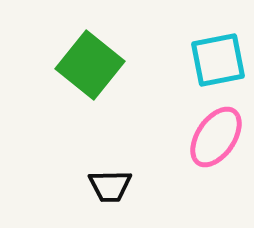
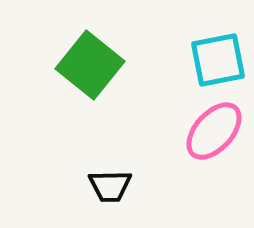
pink ellipse: moved 2 px left, 6 px up; rotated 8 degrees clockwise
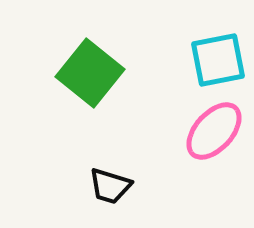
green square: moved 8 px down
black trapezoid: rotated 18 degrees clockwise
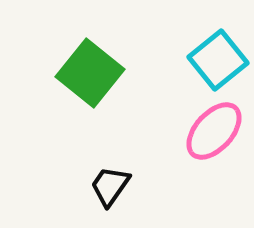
cyan square: rotated 28 degrees counterclockwise
black trapezoid: rotated 108 degrees clockwise
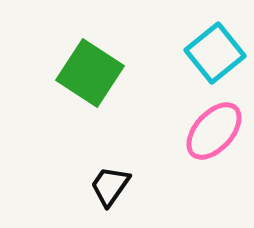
cyan square: moved 3 px left, 7 px up
green square: rotated 6 degrees counterclockwise
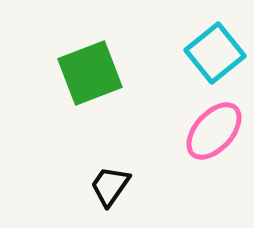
green square: rotated 36 degrees clockwise
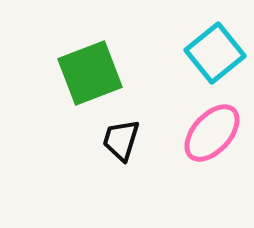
pink ellipse: moved 2 px left, 2 px down
black trapezoid: moved 11 px right, 46 px up; rotated 18 degrees counterclockwise
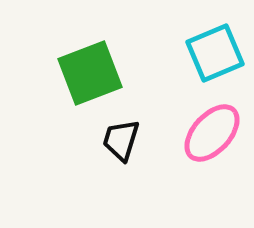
cyan square: rotated 16 degrees clockwise
